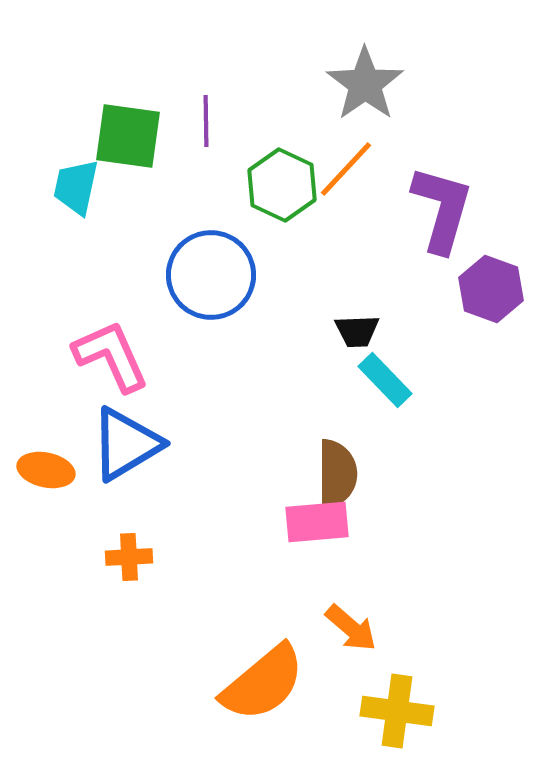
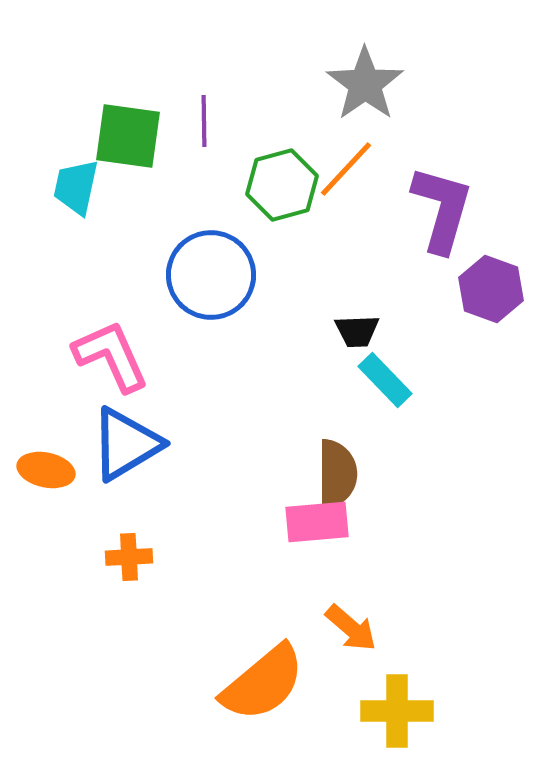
purple line: moved 2 px left
green hexagon: rotated 20 degrees clockwise
yellow cross: rotated 8 degrees counterclockwise
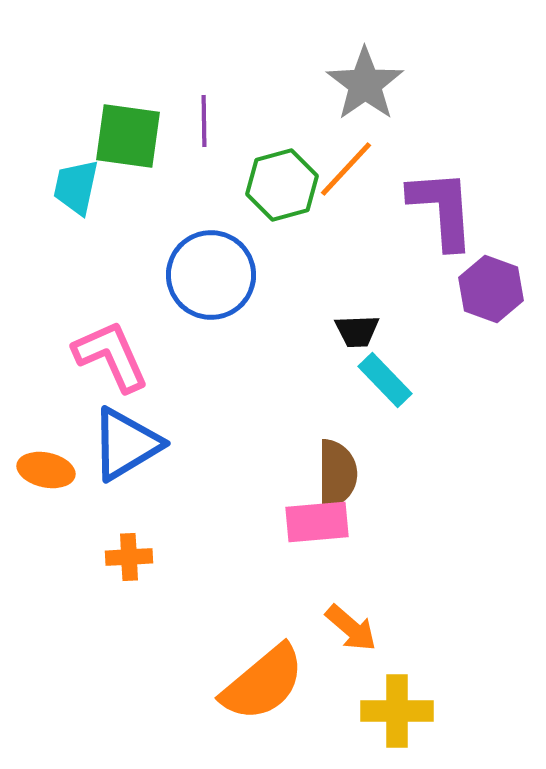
purple L-shape: rotated 20 degrees counterclockwise
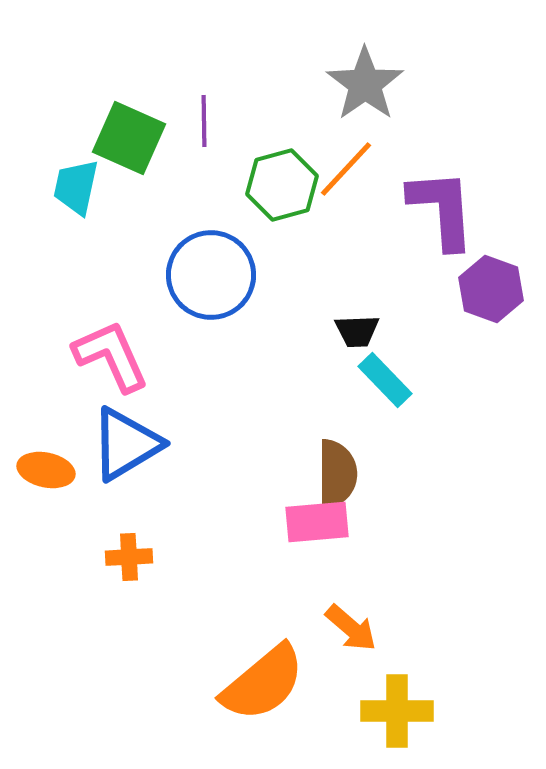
green square: moved 1 px right, 2 px down; rotated 16 degrees clockwise
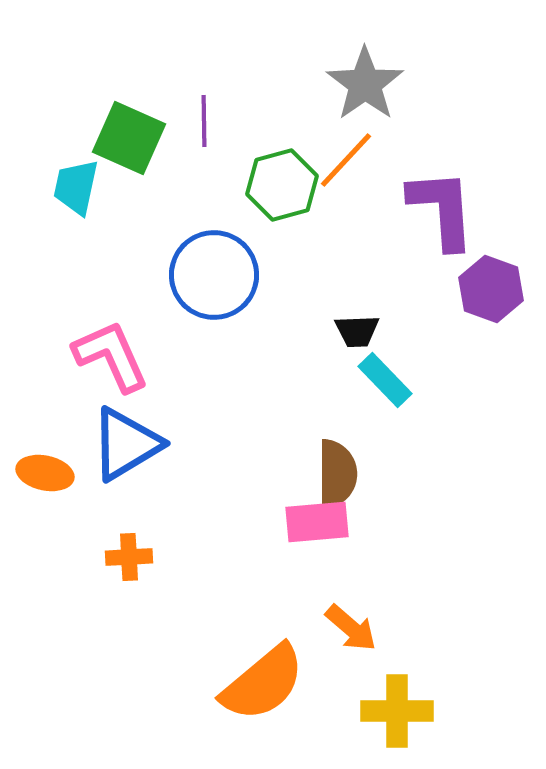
orange line: moved 9 px up
blue circle: moved 3 px right
orange ellipse: moved 1 px left, 3 px down
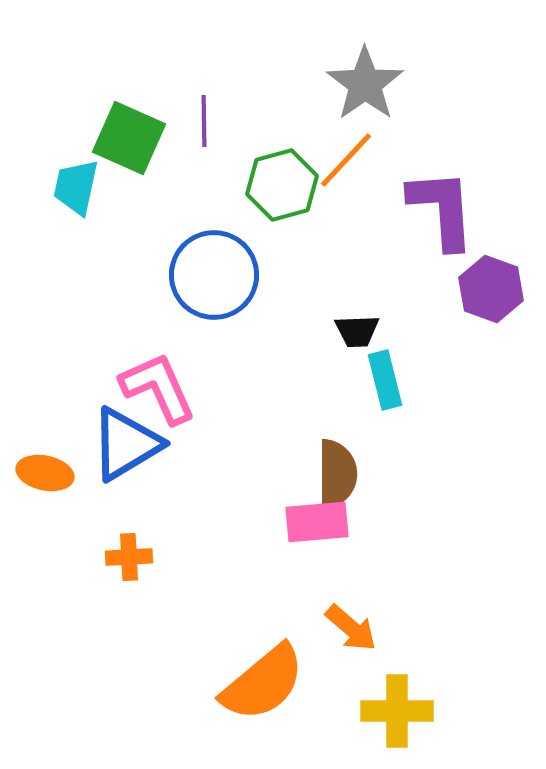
pink L-shape: moved 47 px right, 32 px down
cyan rectangle: rotated 30 degrees clockwise
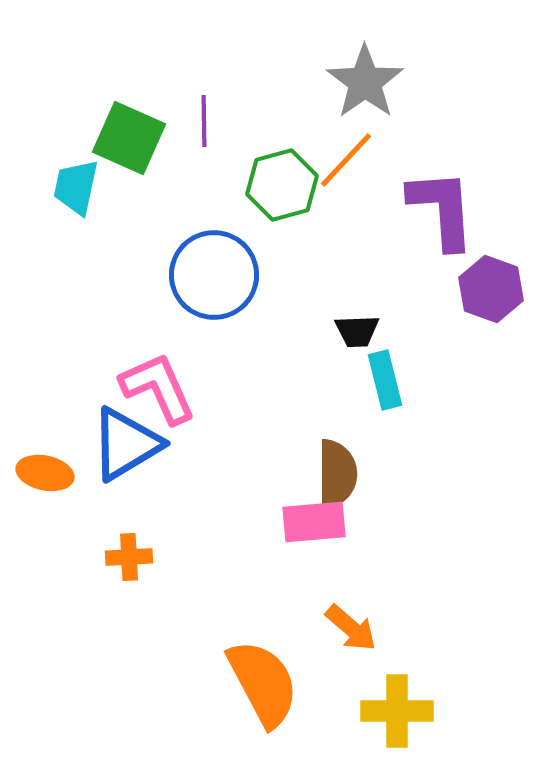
gray star: moved 2 px up
pink rectangle: moved 3 px left
orange semicircle: rotated 78 degrees counterclockwise
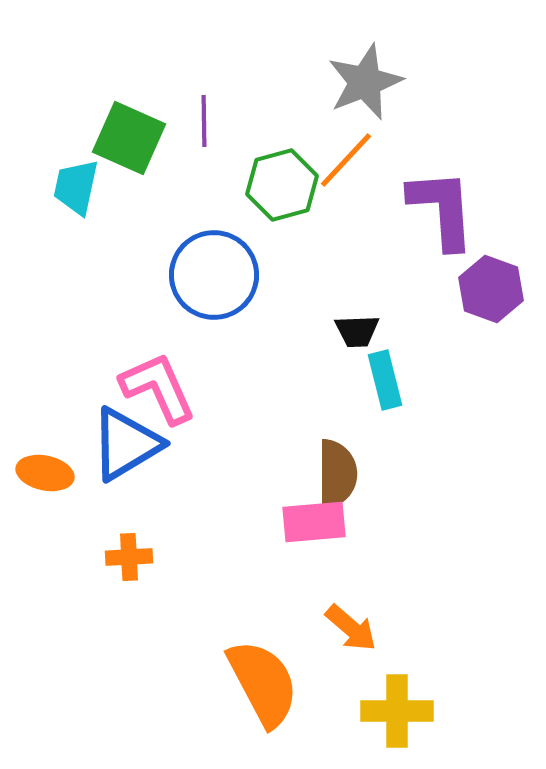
gray star: rotated 14 degrees clockwise
